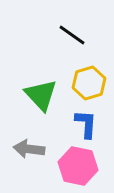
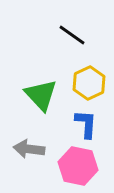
yellow hexagon: rotated 8 degrees counterclockwise
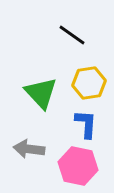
yellow hexagon: rotated 16 degrees clockwise
green triangle: moved 2 px up
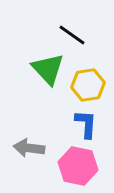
yellow hexagon: moved 1 px left, 2 px down
green triangle: moved 7 px right, 24 px up
gray arrow: moved 1 px up
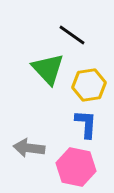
yellow hexagon: moved 1 px right
pink hexagon: moved 2 px left, 1 px down
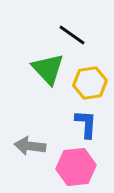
yellow hexagon: moved 1 px right, 2 px up
gray arrow: moved 1 px right, 2 px up
pink hexagon: rotated 18 degrees counterclockwise
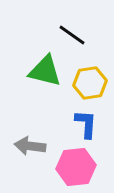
green triangle: moved 3 px left, 2 px down; rotated 33 degrees counterclockwise
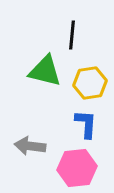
black line: rotated 60 degrees clockwise
pink hexagon: moved 1 px right, 1 px down
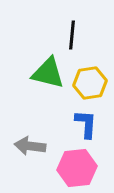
green triangle: moved 3 px right, 2 px down
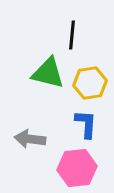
gray arrow: moved 7 px up
